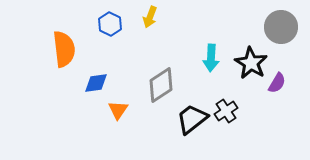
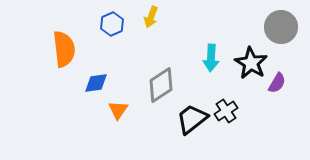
yellow arrow: moved 1 px right
blue hexagon: moved 2 px right; rotated 10 degrees clockwise
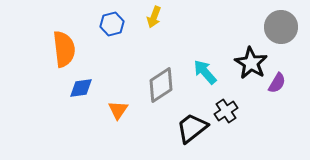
yellow arrow: moved 3 px right
blue hexagon: rotated 10 degrees clockwise
cyan arrow: moved 6 px left, 14 px down; rotated 136 degrees clockwise
blue diamond: moved 15 px left, 5 px down
black trapezoid: moved 9 px down
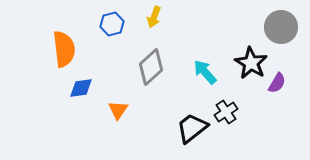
gray diamond: moved 10 px left, 18 px up; rotated 9 degrees counterclockwise
black cross: moved 1 px down
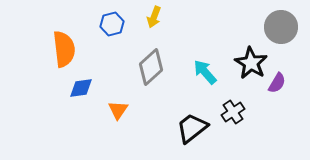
black cross: moved 7 px right
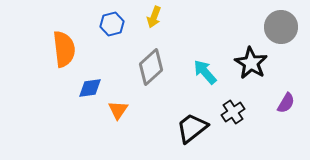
purple semicircle: moved 9 px right, 20 px down
blue diamond: moved 9 px right
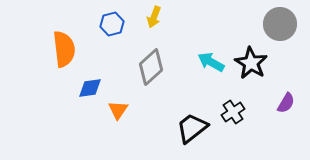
gray circle: moved 1 px left, 3 px up
cyan arrow: moved 6 px right, 10 px up; rotated 20 degrees counterclockwise
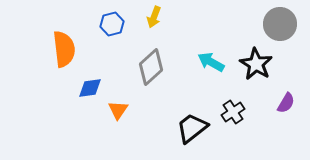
black star: moved 5 px right, 1 px down
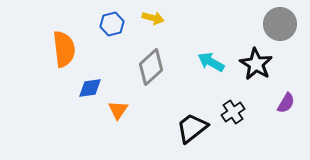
yellow arrow: moved 1 px left, 1 px down; rotated 95 degrees counterclockwise
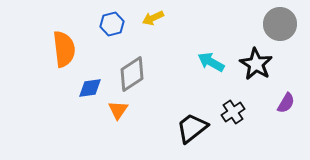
yellow arrow: rotated 140 degrees clockwise
gray diamond: moved 19 px left, 7 px down; rotated 9 degrees clockwise
